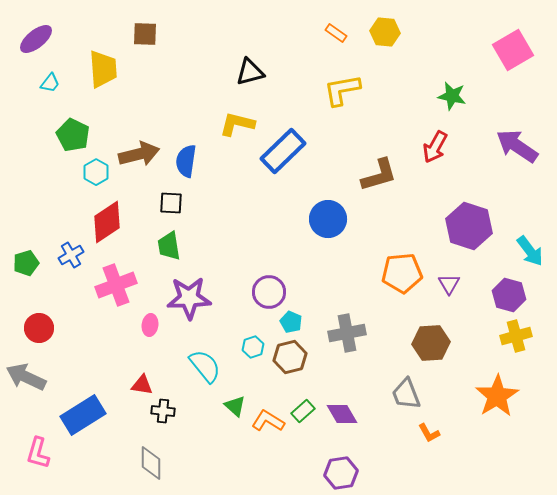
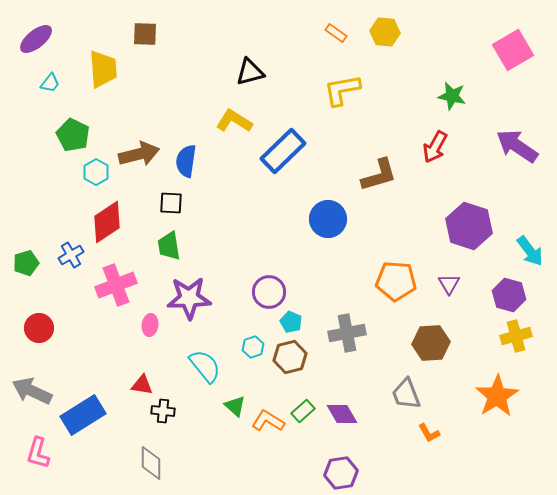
yellow L-shape at (237, 124): moved 3 px left, 3 px up; rotated 18 degrees clockwise
orange pentagon at (402, 273): moved 6 px left, 8 px down; rotated 9 degrees clockwise
gray arrow at (26, 377): moved 6 px right, 14 px down
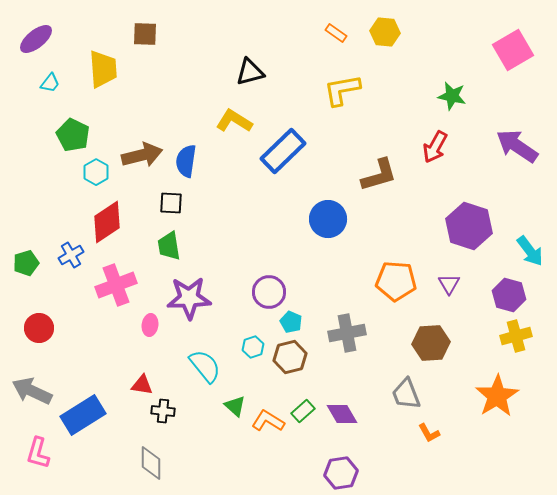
brown arrow at (139, 154): moved 3 px right, 1 px down
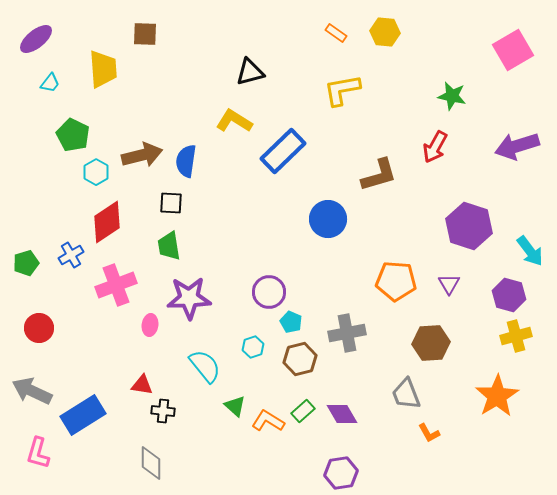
purple arrow at (517, 146): rotated 51 degrees counterclockwise
brown hexagon at (290, 357): moved 10 px right, 2 px down
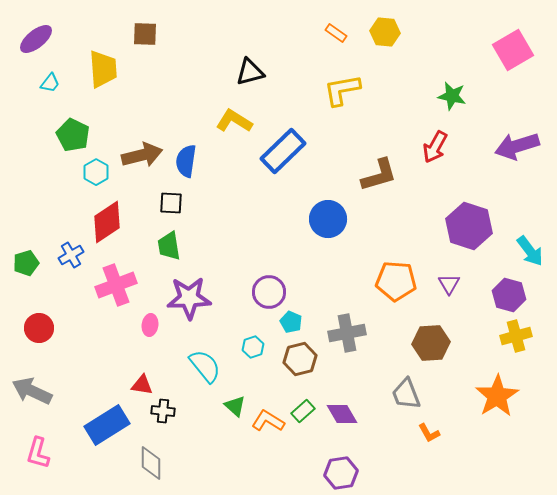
blue rectangle at (83, 415): moved 24 px right, 10 px down
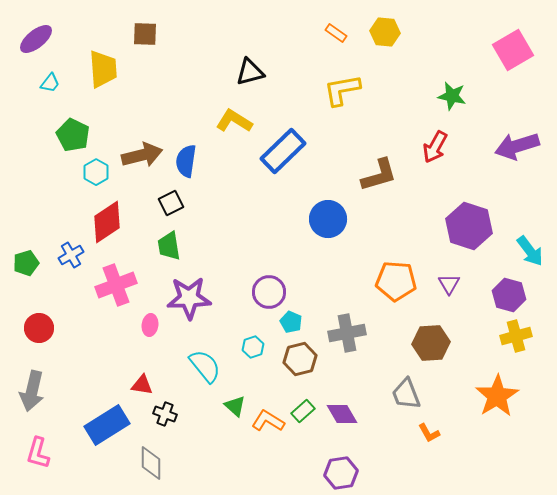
black square at (171, 203): rotated 30 degrees counterclockwise
gray arrow at (32, 391): rotated 102 degrees counterclockwise
black cross at (163, 411): moved 2 px right, 3 px down; rotated 15 degrees clockwise
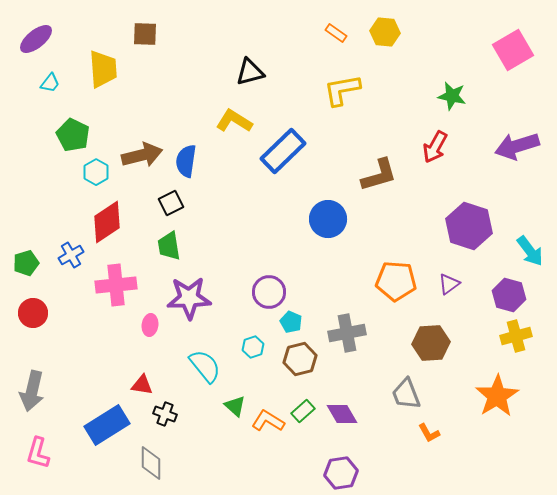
purple triangle at (449, 284): rotated 25 degrees clockwise
pink cross at (116, 285): rotated 15 degrees clockwise
red circle at (39, 328): moved 6 px left, 15 px up
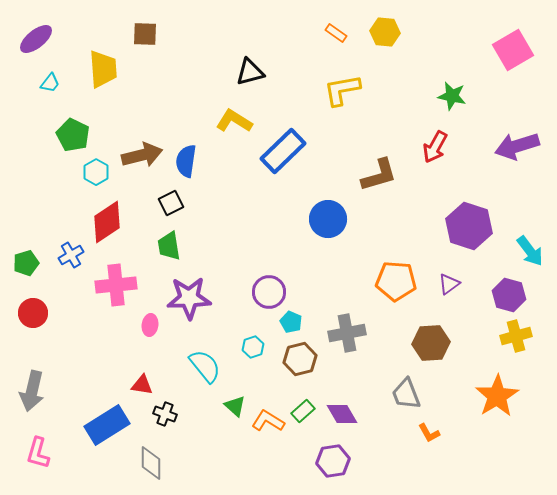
purple hexagon at (341, 473): moved 8 px left, 12 px up
